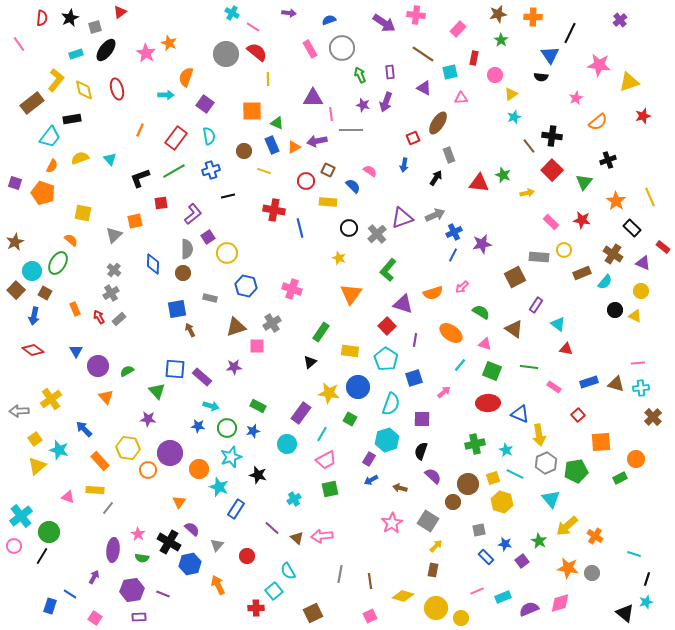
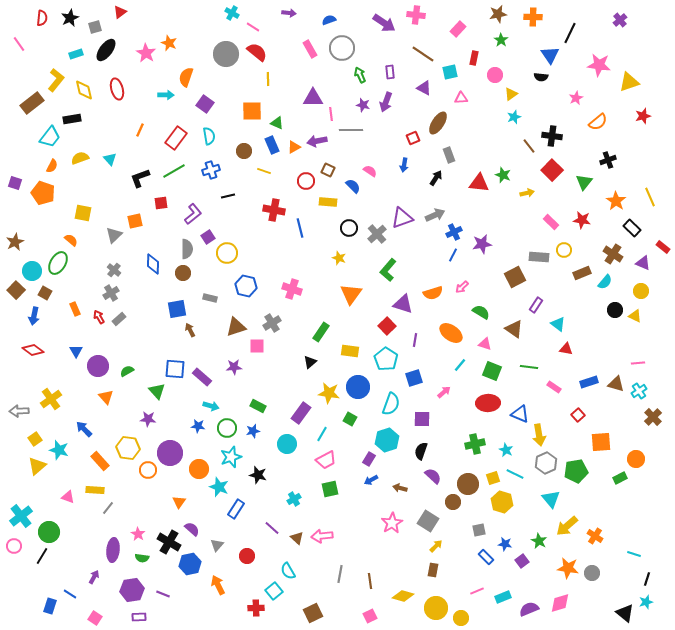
cyan cross at (641, 388): moved 2 px left, 3 px down; rotated 28 degrees counterclockwise
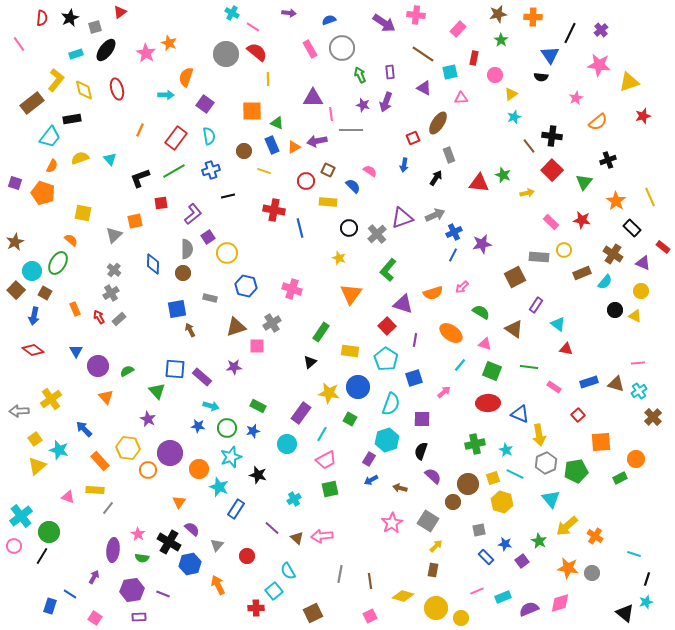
purple cross at (620, 20): moved 19 px left, 10 px down
purple star at (148, 419): rotated 21 degrees clockwise
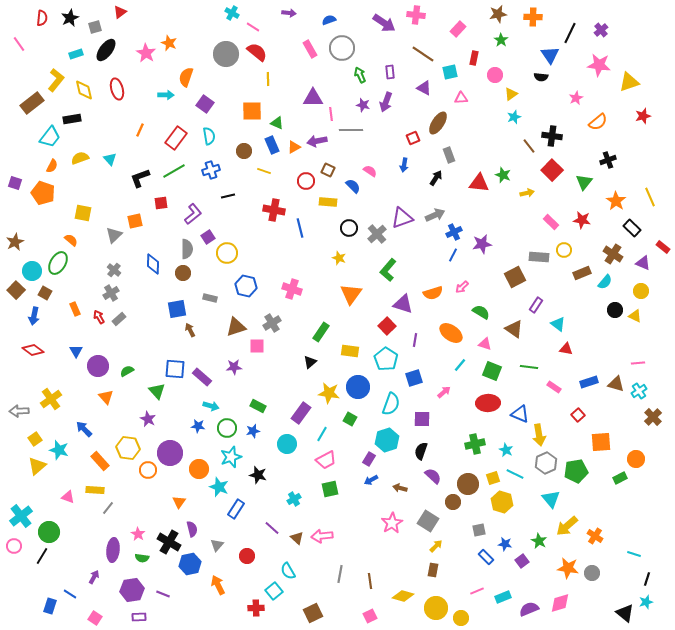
purple semicircle at (192, 529): rotated 35 degrees clockwise
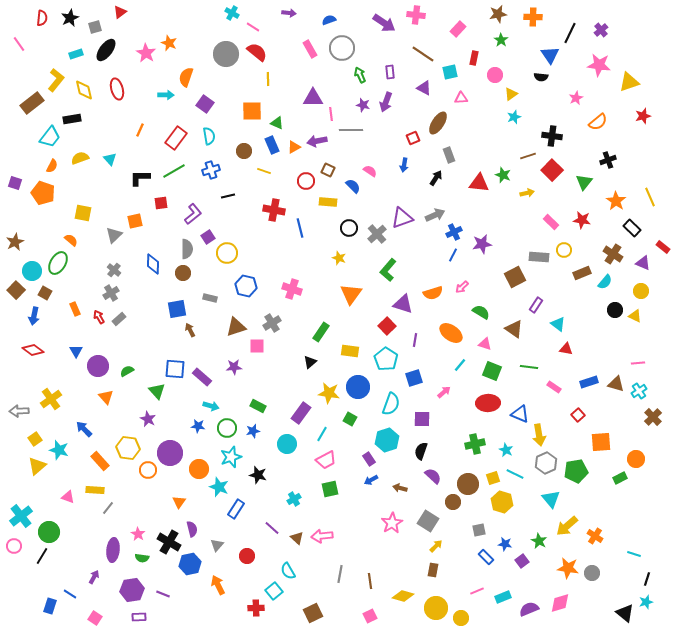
brown line at (529, 146): moved 1 px left, 10 px down; rotated 70 degrees counterclockwise
black L-shape at (140, 178): rotated 20 degrees clockwise
purple rectangle at (369, 459): rotated 64 degrees counterclockwise
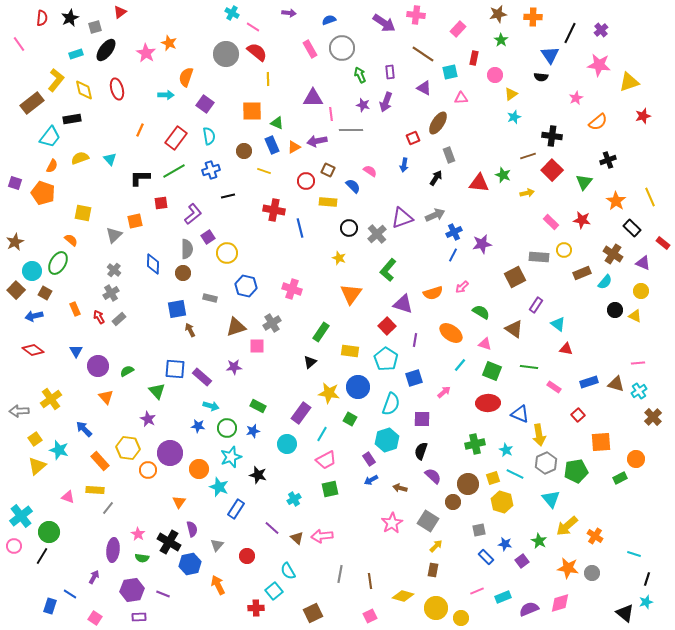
red rectangle at (663, 247): moved 4 px up
blue arrow at (34, 316): rotated 66 degrees clockwise
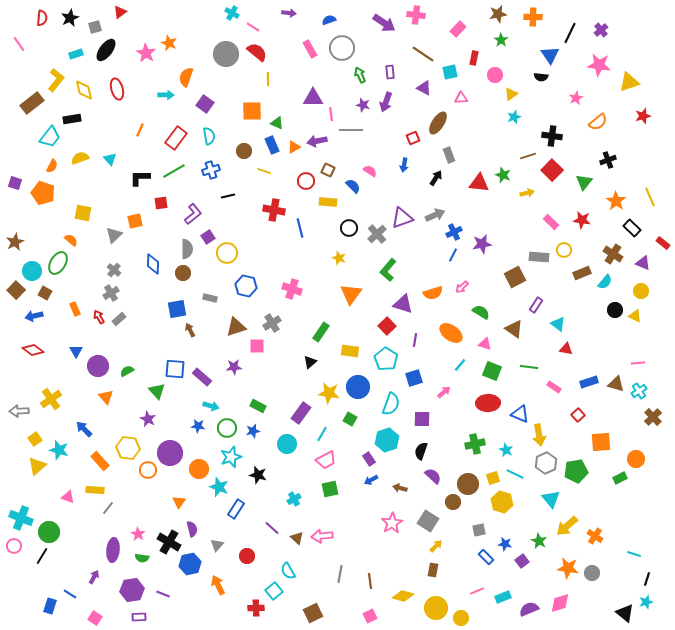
cyan cross at (21, 516): moved 2 px down; rotated 30 degrees counterclockwise
